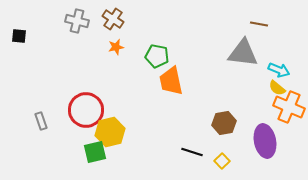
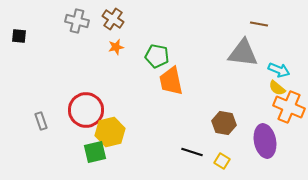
brown hexagon: rotated 20 degrees clockwise
yellow square: rotated 14 degrees counterclockwise
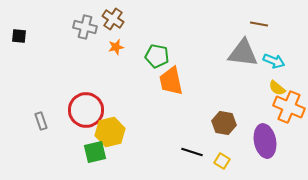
gray cross: moved 8 px right, 6 px down
cyan arrow: moved 5 px left, 9 px up
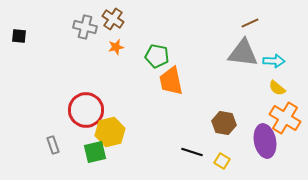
brown line: moved 9 px left, 1 px up; rotated 36 degrees counterclockwise
cyan arrow: rotated 20 degrees counterclockwise
orange cross: moved 4 px left, 11 px down; rotated 8 degrees clockwise
gray rectangle: moved 12 px right, 24 px down
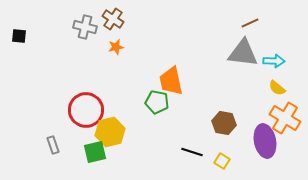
green pentagon: moved 46 px down
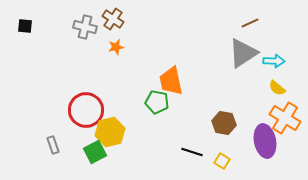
black square: moved 6 px right, 10 px up
gray triangle: rotated 40 degrees counterclockwise
green square: rotated 15 degrees counterclockwise
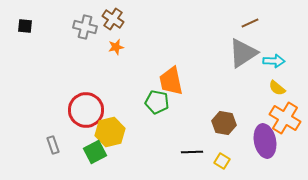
black line: rotated 20 degrees counterclockwise
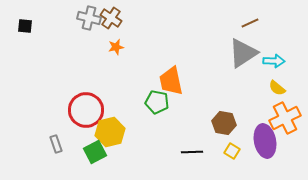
brown cross: moved 2 px left, 1 px up
gray cross: moved 4 px right, 9 px up
orange cross: rotated 32 degrees clockwise
gray rectangle: moved 3 px right, 1 px up
yellow square: moved 10 px right, 10 px up
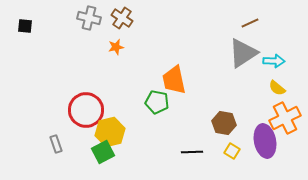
brown cross: moved 11 px right
orange trapezoid: moved 3 px right, 1 px up
green square: moved 8 px right
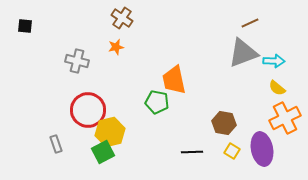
gray cross: moved 12 px left, 43 px down
gray triangle: rotated 12 degrees clockwise
red circle: moved 2 px right
purple ellipse: moved 3 px left, 8 px down
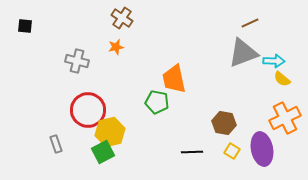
orange trapezoid: moved 1 px up
yellow semicircle: moved 5 px right, 9 px up
